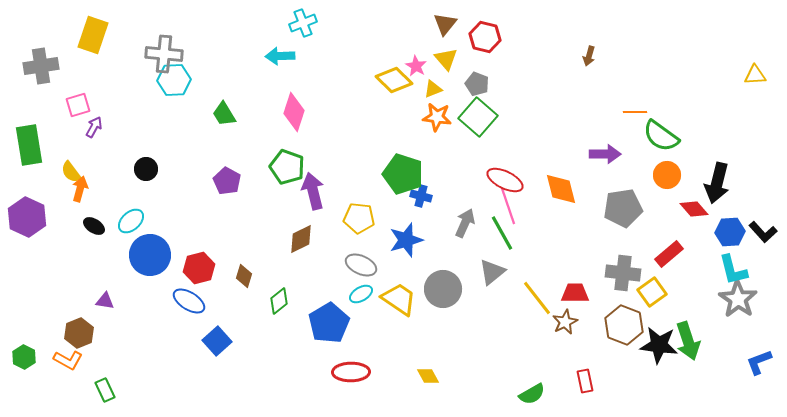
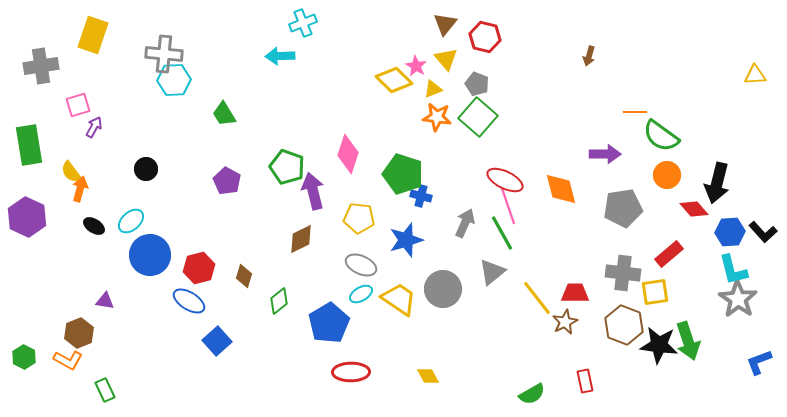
pink diamond at (294, 112): moved 54 px right, 42 px down
yellow square at (652, 292): moved 3 px right; rotated 28 degrees clockwise
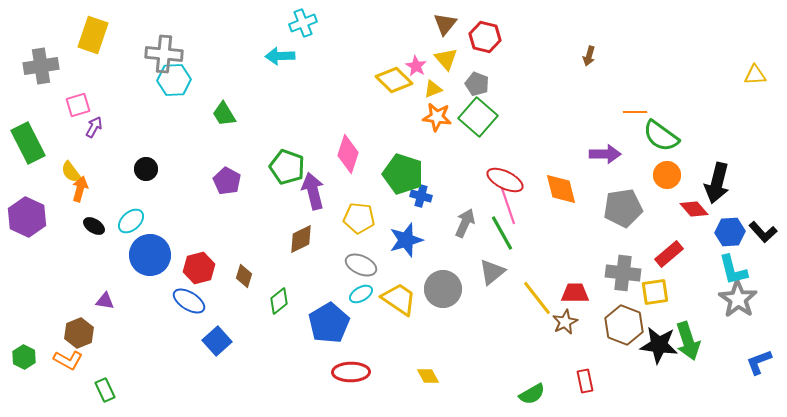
green rectangle at (29, 145): moved 1 px left, 2 px up; rotated 18 degrees counterclockwise
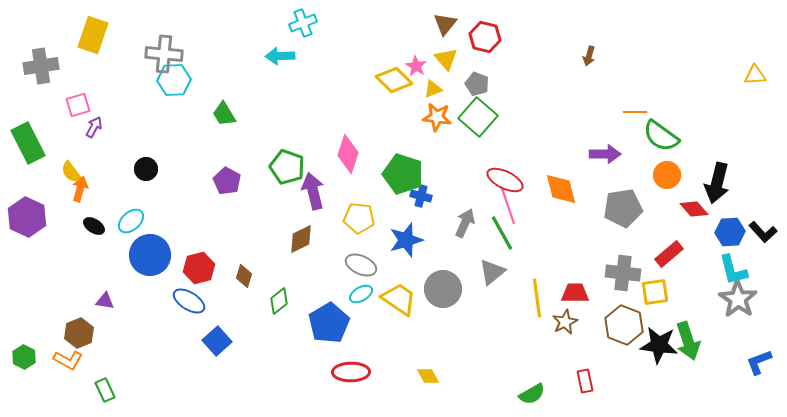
yellow line at (537, 298): rotated 30 degrees clockwise
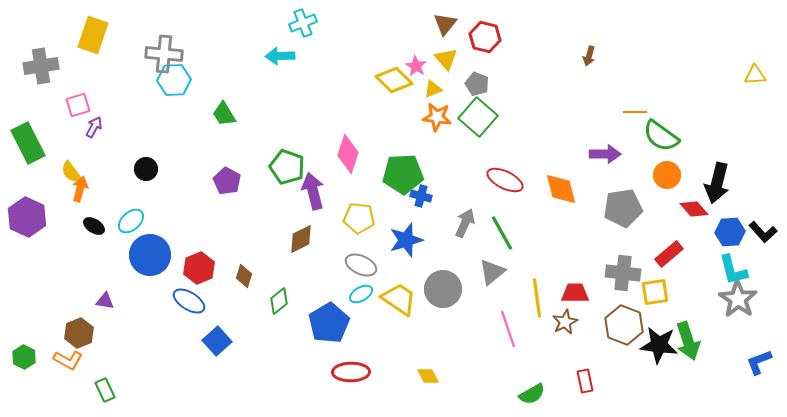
green pentagon at (403, 174): rotated 21 degrees counterclockwise
pink line at (508, 206): moved 123 px down
red hexagon at (199, 268): rotated 8 degrees counterclockwise
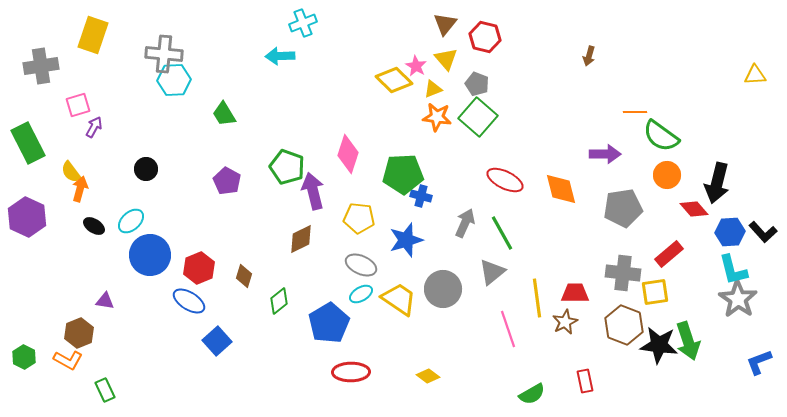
yellow diamond at (428, 376): rotated 25 degrees counterclockwise
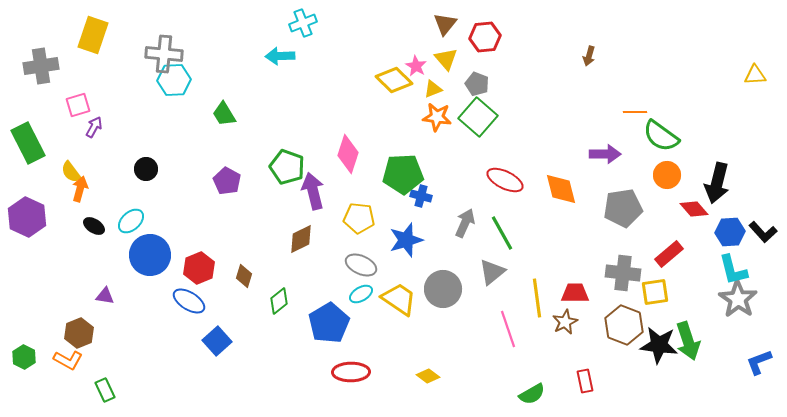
red hexagon at (485, 37): rotated 20 degrees counterclockwise
purple triangle at (105, 301): moved 5 px up
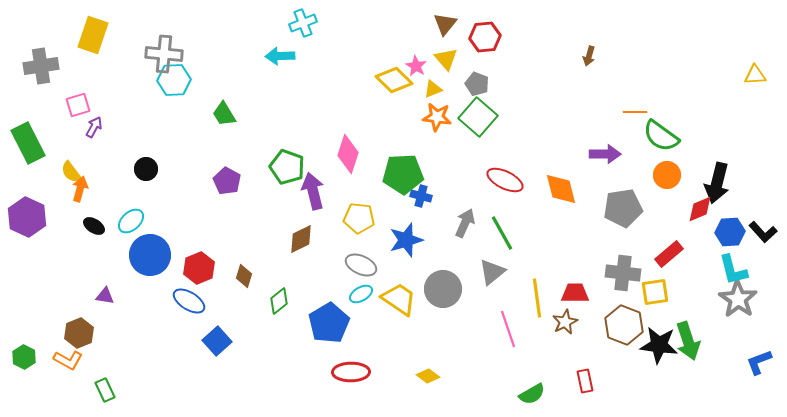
red diamond at (694, 209): moved 6 px right; rotated 72 degrees counterclockwise
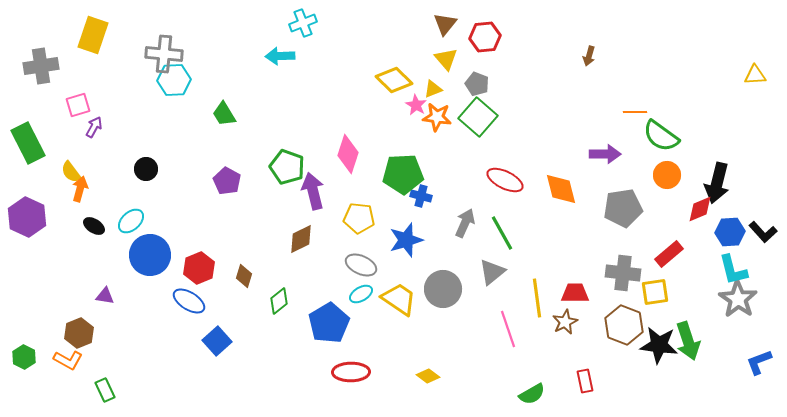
pink star at (416, 66): moved 39 px down
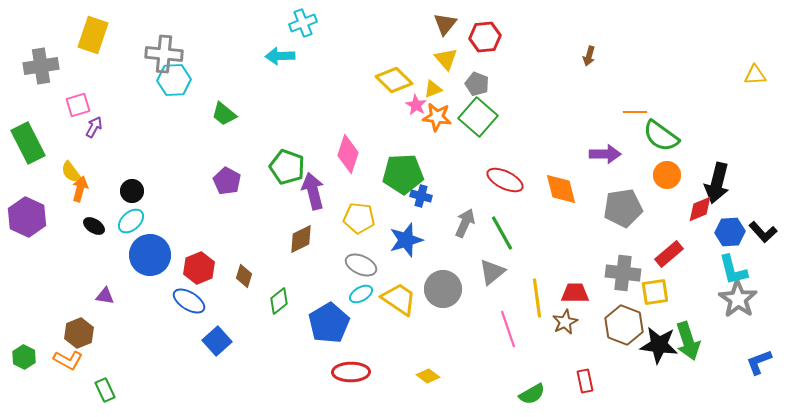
green trapezoid at (224, 114): rotated 20 degrees counterclockwise
black circle at (146, 169): moved 14 px left, 22 px down
